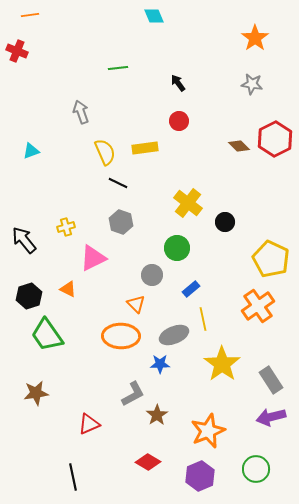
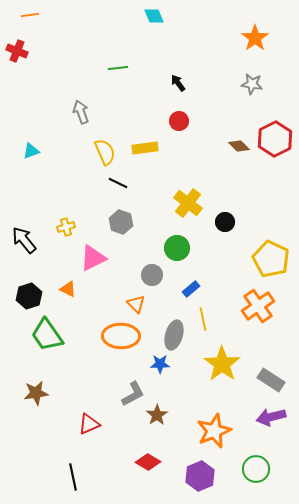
gray ellipse at (174, 335): rotated 52 degrees counterclockwise
gray rectangle at (271, 380): rotated 24 degrees counterclockwise
orange star at (208, 431): moved 6 px right
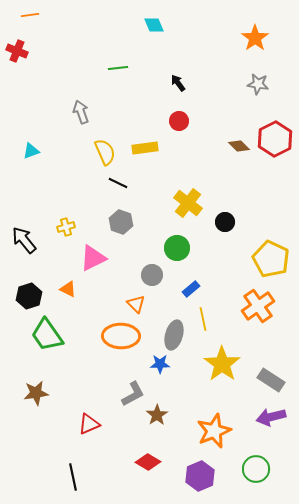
cyan diamond at (154, 16): moved 9 px down
gray star at (252, 84): moved 6 px right
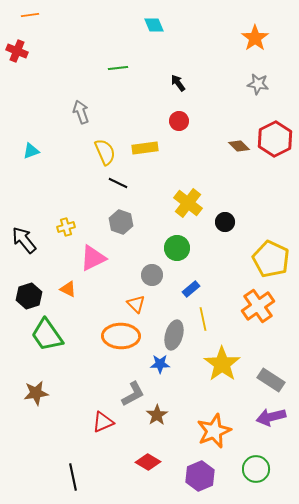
red triangle at (89, 424): moved 14 px right, 2 px up
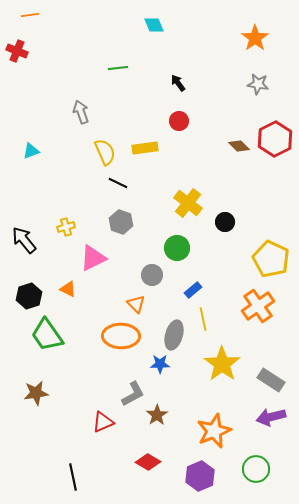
blue rectangle at (191, 289): moved 2 px right, 1 px down
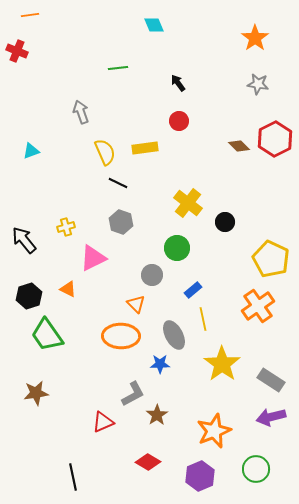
gray ellipse at (174, 335): rotated 44 degrees counterclockwise
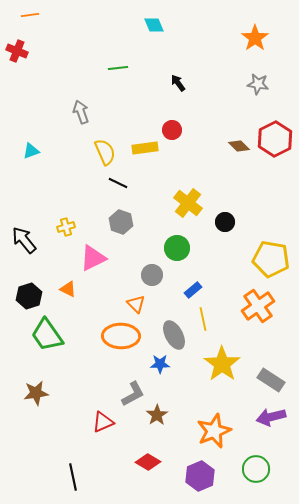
red circle at (179, 121): moved 7 px left, 9 px down
yellow pentagon at (271, 259): rotated 15 degrees counterclockwise
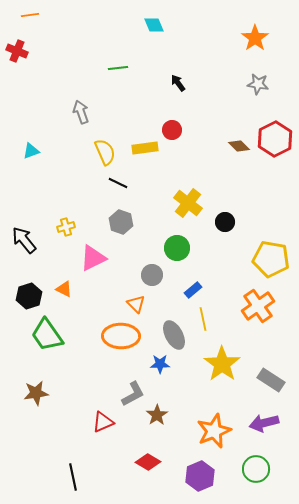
orange triangle at (68, 289): moved 4 px left
purple arrow at (271, 417): moved 7 px left, 6 px down
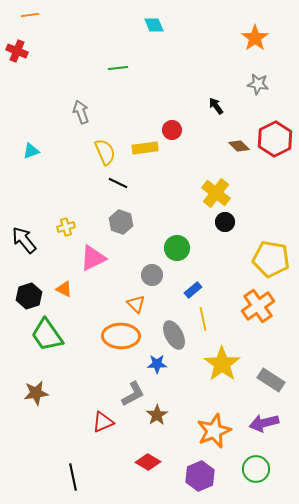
black arrow at (178, 83): moved 38 px right, 23 px down
yellow cross at (188, 203): moved 28 px right, 10 px up
blue star at (160, 364): moved 3 px left
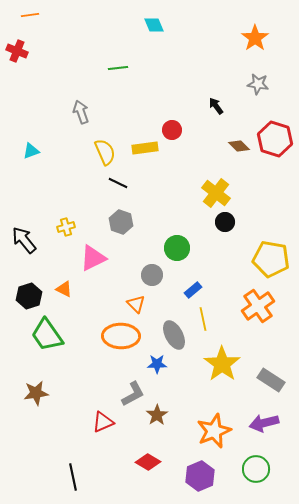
red hexagon at (275, 139): rotated 16 degrees counterclockwise
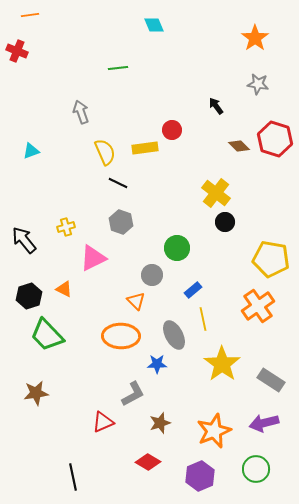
orange triangle at (136, 304): moved 3 px up
green trapezoid at (47, 335): rotated 9 degrees counterclockwise
brown star at (157, 415): moved 3 px right, 8 px down; rotated 15 degrees clockwise
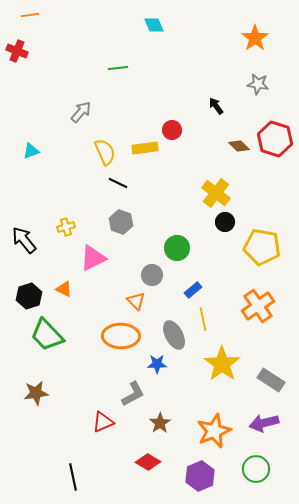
gray arrow at (81, 112): rotated 60 degrees clockwise
yellow pentagon at (271, 259): moved 9 px left, 12 px up
brown star at (160, 423): rotated 15 degrees counterclockwise
